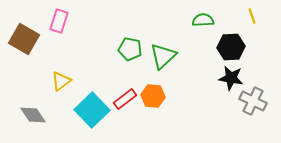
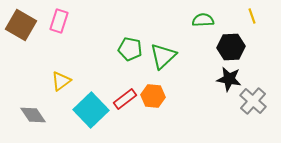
brown square: moved 3 px left, 14 px up
black star: moved 2 px left, 1 px down
gray cross: rotated 16 degrees clockwise
cyan square: moved 1 px left
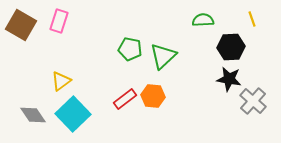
yellow line: moved 3 px down
cyan square: moved 18 px left, 4 px down
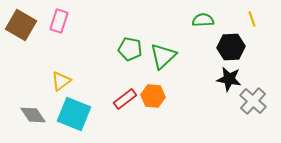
cyan square: moved 1 px right; rotated 24 degrees counterclockwise
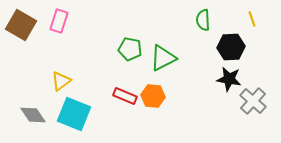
green semicircle: rotated 90 degrees counterclockwise
green triangle: moved 2 px down; rotated 16 degrees clockwise
red rectangle: moved 3 px up; rotated 60 degrees clockwise
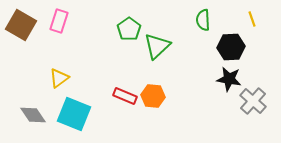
green pentagon: moved 1 px left, 20 px up; rotated 25 degrees clockwise
green triangle: moved 6 px left, 12 px up; rotated 16 degrees counterclockwise
yellow triangle: moved 2 px left, 3 px up
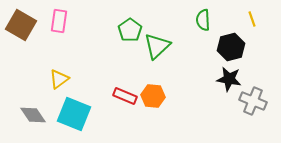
pink rectangle: rotated 10 degrees counterclockwise
green pentagon: moved 1 px right, 1 px down
black hexagon: rotated 12 degrees counterclockwise
yellow triangle: moved 1 px down
gray cross: rotated 20 degrees counterclockwise
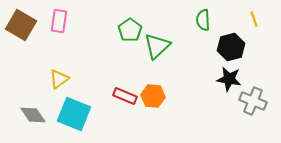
yellow line: moved 2 px right
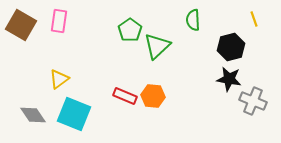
green semicircle: moved 10 px left
